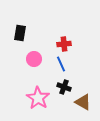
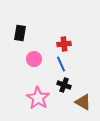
black cross: moved 2 px up
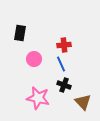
red cross: moved 1 px down
pink star: rotated 20 degrees counterclockwise
brown triangle: rotated 18 degrees clockwise
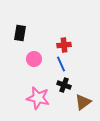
brown triangle: rotated 36 degrees clockwise
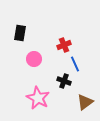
red cross: rotated 16 degrees counterclockwise
blue line: moved 14 px right
black cross: moved 4 px up
pink star: rotated 15 degrees clockwise
brown triangle: moved 2 px right
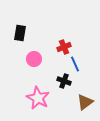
red cross: moved 2 px down
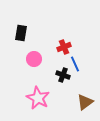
black rectangle: moved 1 px right
black cross: moved 1 px left, 6 px up
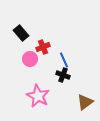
black rectangle: rotated 49 degrees counterclockwise
red cross: moved 21 px left
pink circle: moved 4 px left
blue line: moved 11 px left, 4 px up
pink star: moved 2 px up
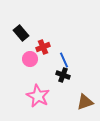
brown triangle: rotated 18 degrees clockwise
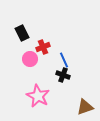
black rectangle: moved 1 px right; rotated 14 degrees clockwise
brown triangle: moved 5 px down
